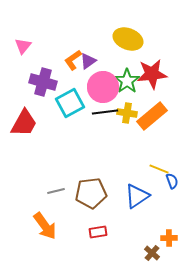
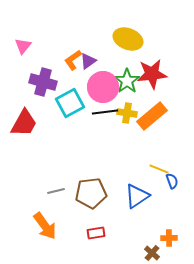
red rectangle: moved 2 px left, 1 px down
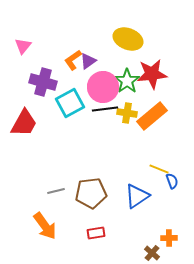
black line: moved 3 px up
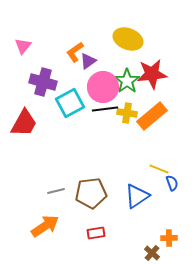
orange L-shape: moved 2 px right, 8 px up
blue semicircle: moved 2 px down
orange arrow: rotated 88 degrees counterclockwise
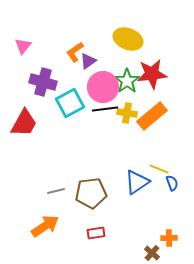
blue triangle: moved 14 px up
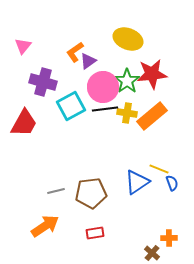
cyan square: moved 1 px right, 3 px down
red rectangle: moved 1 px left
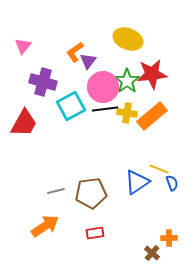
purple triangle: rotated 18 degrees counterclockwise
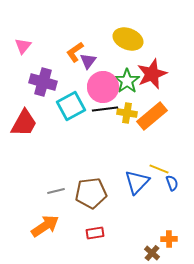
red star: rotated 16 degrees counterclockwise
blue triangle: rotated 12 degrees counterclockwise
orange cross: moved 1 px down
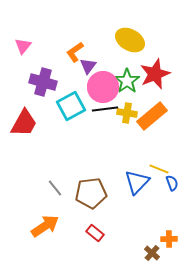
yellow ellipse: moved 2 px right, 1 px down; rotated 8 degrees clockwise
purple triangle: moved 5 px down
red star: moved 3 px right
gray line: moved 1 px left, 3 px up; rotated 66 degrees clockwise
red rectangle: rotated 48 degrees clockwise
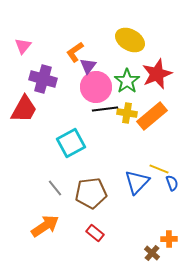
red star: moved 2 px right
purple cross: moved 3 px up
pink circle: moved 7 px left
cyan square: moved 37 px down
red trapezoid: moved 14 px up
